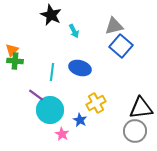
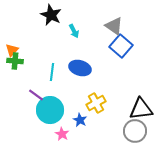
gray triangle: rotated 48 degrees clockwise
black triangle: moved 1 px down
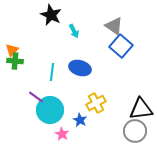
purple line: moved 2 px down
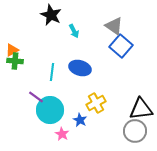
orange triangle: rotated 16 degrees clockwise
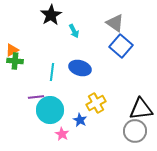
black star: rotated 15 degrees clockwise
gray triangle: moved 1 px right, 3 px up
purple line: rotated 42 degrees counterclockwise
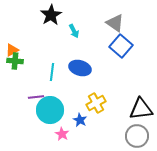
gray circle: moved 2 px right, 5 px down
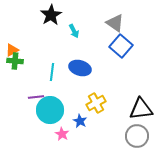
blue star: moved 1 px down
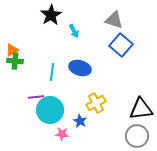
gray triangle: moved 1 px left, 3 px up; rotated 18 degrees counterclockwise
blue square: moved 1 px up
pink star: rotated 24 degrees counterclockwise
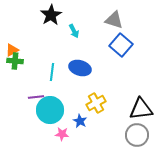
gray circle: moved 1 px up
